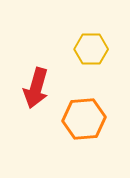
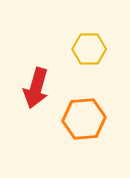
yellow hexagon: moved 2 px left
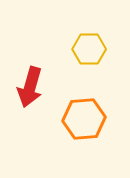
red arrow: moved 6 px left, 1 px up
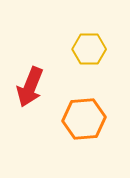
red arrow: rotated 6 degrees clockwise
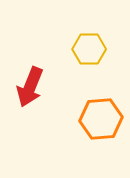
orange hexagon: moved 17 px right
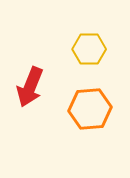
orange hexagon: moved 11 px left, 10 px up
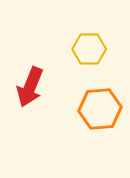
orange hexagon: moved 10 px right
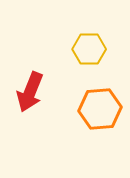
red arrow: moved 5 px down
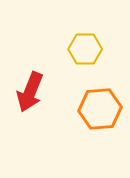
yellow hexagon: moved 4 px left
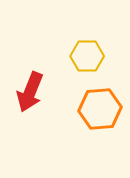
yellow hexagon: moved 2 px right, 7 px down
